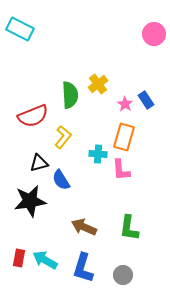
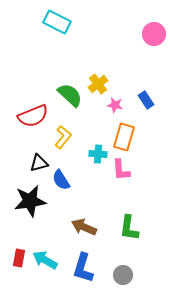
cyan rectangle: moved 37 px right, 7 px up
green semicircle: rotated 44 degrees counterclockwise
pink star: moved 10 px left, 1 px down; rotated 21 degrees counterclockwise
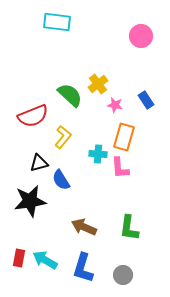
cyan rectangle: rotated 20 degrees counterclockwise
pink circle: moved 13 px left, 2 px down
pink L-shape: moved 1 px left, 2 px up
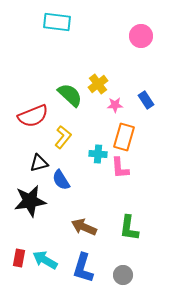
pink star: rotated 14 degrees counterclockwise
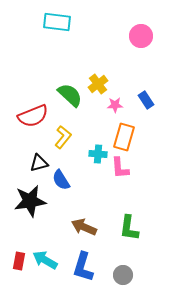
red rectangle: moved 3 px down
blue L-shape: moved 1 px up
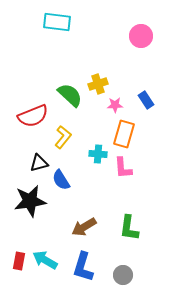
yellow cross: rotated 18 degrees clockwise
orange rectangle: moved 3 px up
pink L-shape: moved 3 px right
brown arrow: rotated 55 degrees counterclockwise
